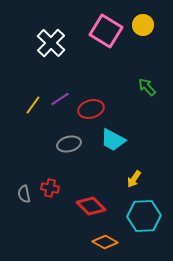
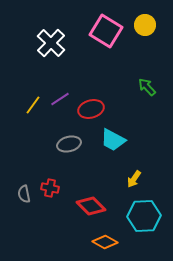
yellow circle: moved 2 px right
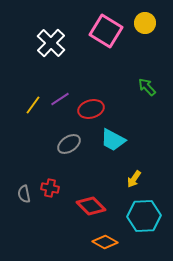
yellow circle: moved 2 px up
gray ellipse: rotated 20 degrees counterclockwise
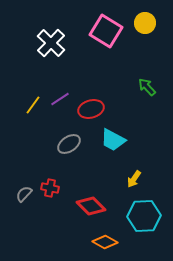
gray semicircle: rotated 54 degrees clockwise
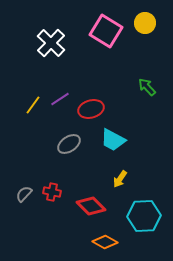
yellow arrow: moved 14 px left
red cross: moved 2 px right, 4 px down
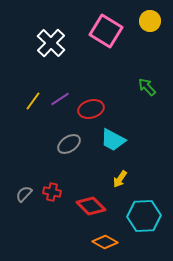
yellow circle: moved 5 px right, 2 px up
yellow line: moved 4 px up
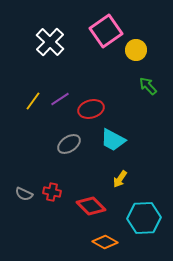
yellow circle: moved 14 px left, 29 px down
pink square: rotated 24 degrees clockwise
white cross: moved 1 px left, 1 px up
green arrow: moved 1 px right, 1 px up
gray semicircle: rotated 108 degrees counterclockwise
cyan hexagon: moved 2 px down
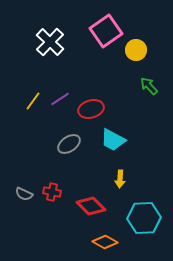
green arrow: moved 1 px right
yellow arrow: rotated 30 degrees counterclockwise
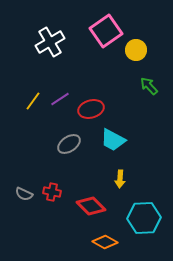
white cross: rotated 16 degrees clockwise
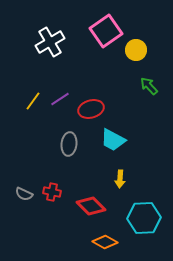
gray ellipse: rotated 50 degrees counterclockwise
